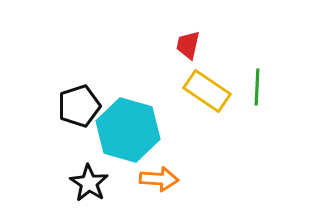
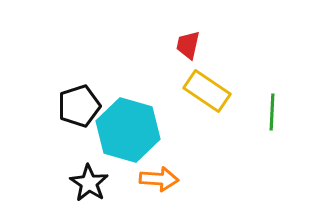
green line: moved 15 px right, 25 px down
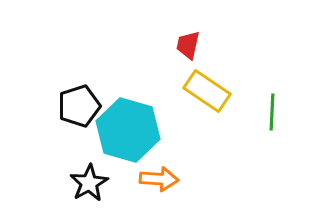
black star: rotated 9 degrees clockwise
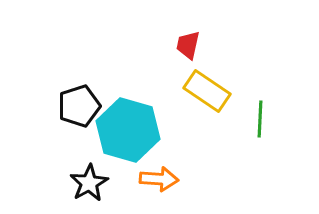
green line: moved 12 px left, 7 px down
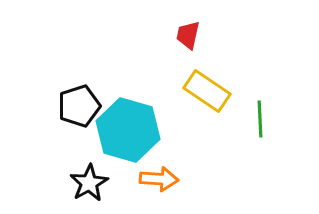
red trapezoid: moved 10 px up
green line: rotated 6 degrees counterclockwise
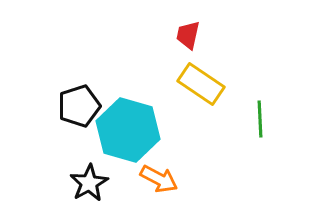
yellow rectangle: moved 6 px left, 7 px up
orange arrow: rotated 24 degrees clockwise
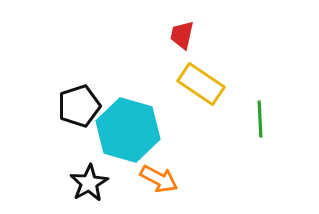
red trapezoid: moved 6 px left
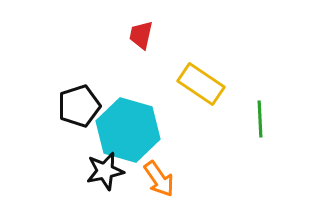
red trapezoid: moved 41 px left
orange arrow: rotated 27 degrees clockwise
black star: moved 16 px right, 12 px up; rotated 18 degrees clockwise
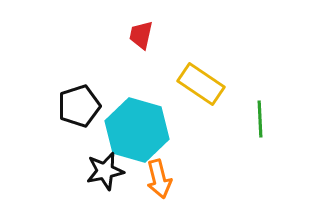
cyan hexagon: moved 9 px right
orange arrow: rotated 21 degrees clockwise
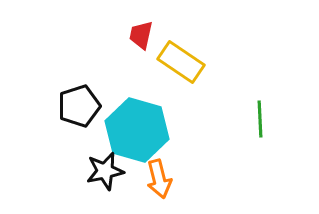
yellow rectangle: moved 20 px left, 22 px up
